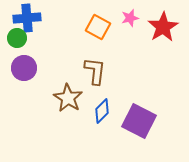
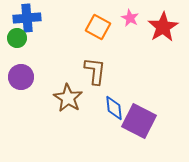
pink star: rotated 30 degrees counterclockwise
purple circle: moved 3 px left, 9 px down
blue diamond: moved 12 px right, 3 px up; rotated 50 degrees counterclockwise
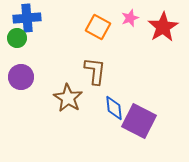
pink star: rotated 24 degrees clockwise
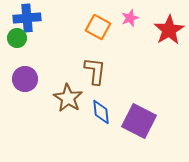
red star: moved 6 px right, 3 px down
purple circle: moved 4 px right, 2 px down
blue diamond: moved 13 px left, 4 px down
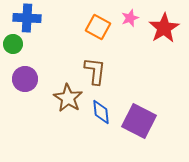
blue cross: rotated 8 degrees clockwise
red star: moved 5 px left, 2 px up
green circle: moved 4 px left, 6 px down
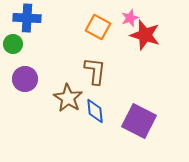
red star: moved 19 px left, 7 px down; rotated 24 degrees counterclockwise
blue diamond: moved 6 px left, 1 px up
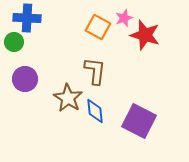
pink star: moved 6 px left
green circle: moved 1 px right, 2 px up
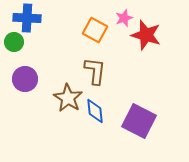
orange square: moved 3 px left, 3 px down
red star: moved 1 px right
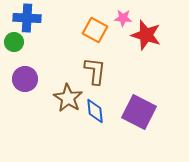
pink star: moved 1 px left; rotated 24 degrees clockwise
purple square: moved 9 px up
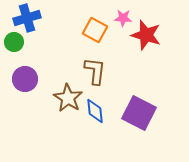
blue cross: rotated 20 degrees counterclockwise
purple square: moved 1 px down
